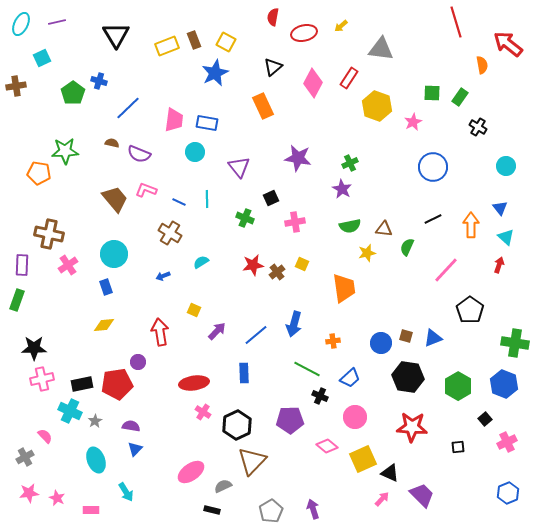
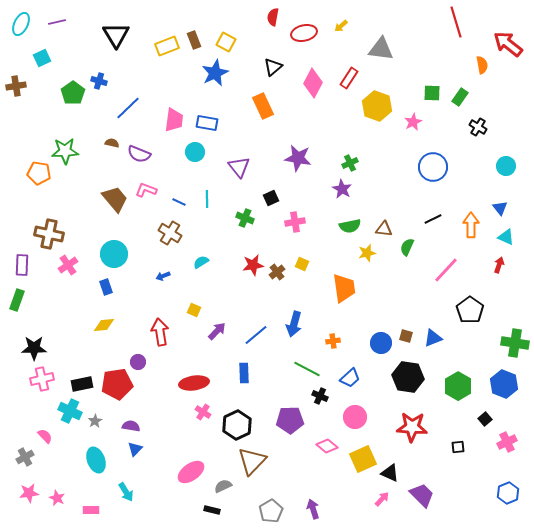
cyan triangle at (506, 237): rotated 18 degrees counterclockwise
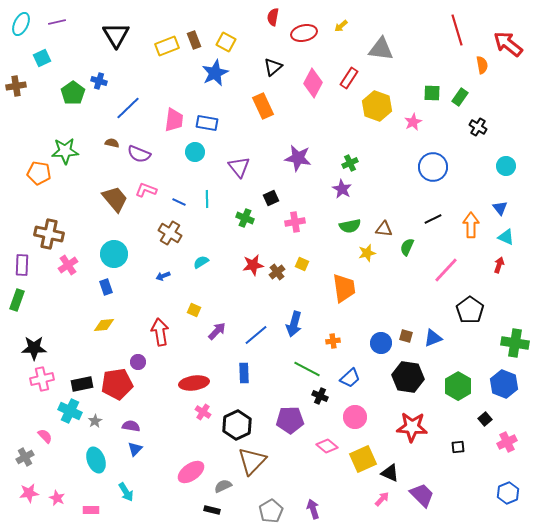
red line at (456, 22): moved 1 px right, 8 px down
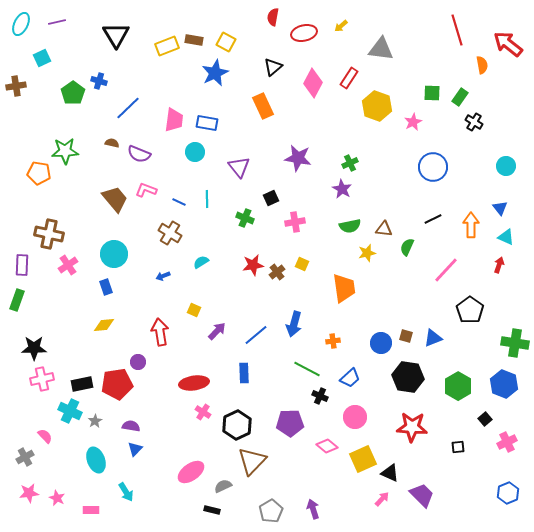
brown rectangle at (194, 40): rotated 60 degrees counterclockwise
black cross at (478, 127): moved 4 px left, 5 px up
purple pentagon at (290, 420): moved 3 px down
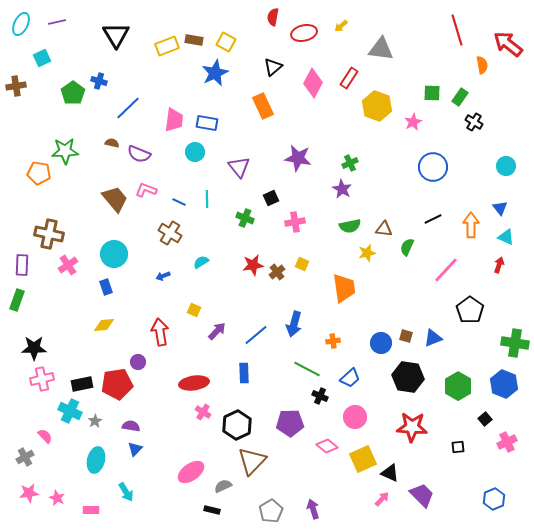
cyan ellipse at (96, 460): rotated 35 degrees clockwise
blue hexagon at (508, 493): moved 14 px left, 6 px down
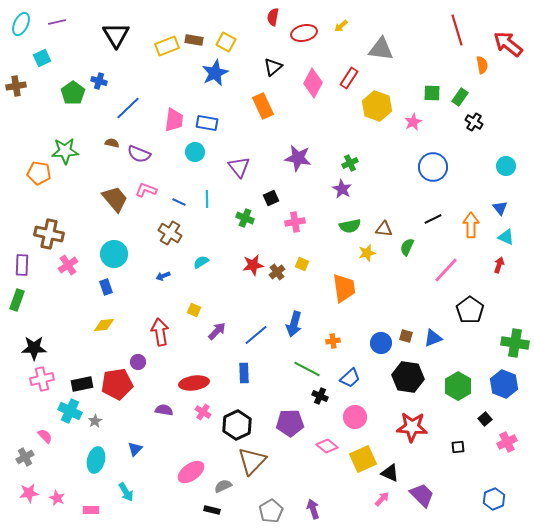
purple semicircle at (131, 426): moved 33 px right, 16 px up
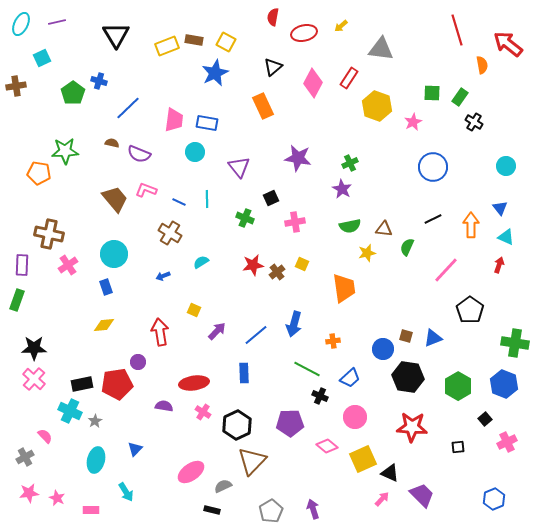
blue circle at (381, 343): moved 2 px right, 6 px down
pink cross at (42, 379): moved 8 px left; rotated 35 degrees counterclockwise
purple semicircle at (164, 410): moved 4 px up
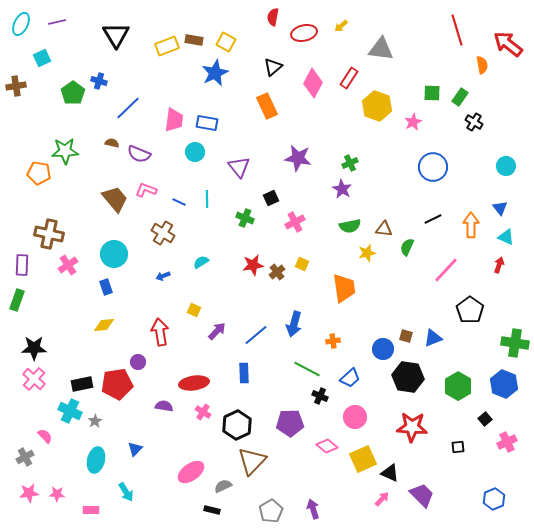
orange rectangle at (263, 106): moved 4 px right
pink cross at (295, 222): rotated 18 degrees counterclockwise
brown cross at (170, 233): moved 7 px left
pink star at (57, 498): moved 4 px up; rotated 21 degrees counterclockwise
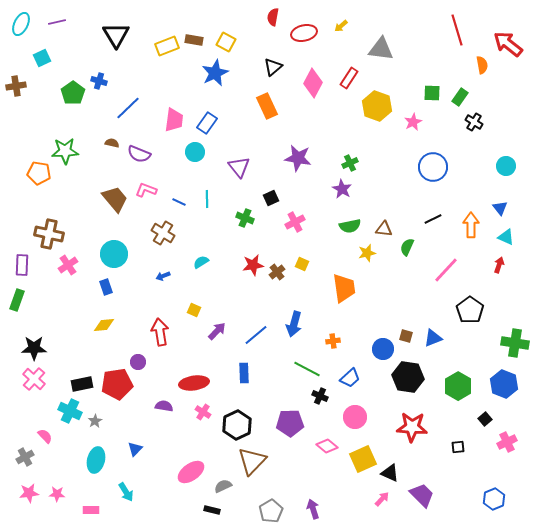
blue rectangle at (207, 123): rotated 65 degrees counterclockwise
